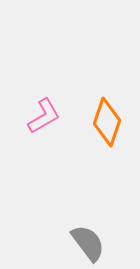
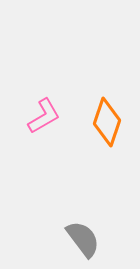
gray semicircle: moved 5 px left, 4 px up
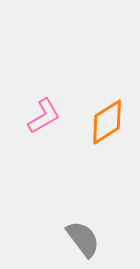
orange diamond: rotated 39 degrees clockwise
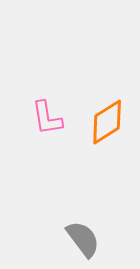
pink L-shape: moved 3 px right, 2 px down; rotated 111 degrees clockwise
